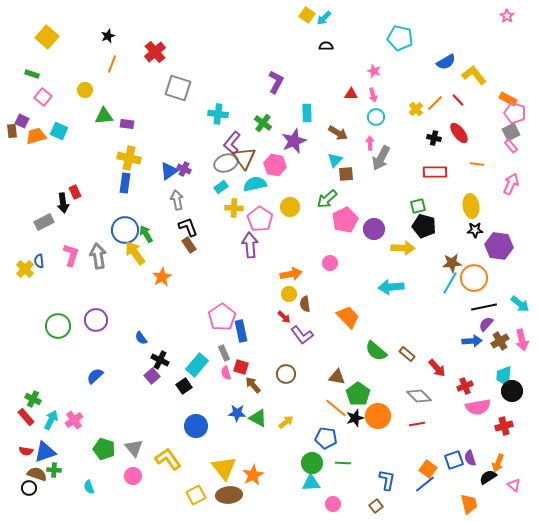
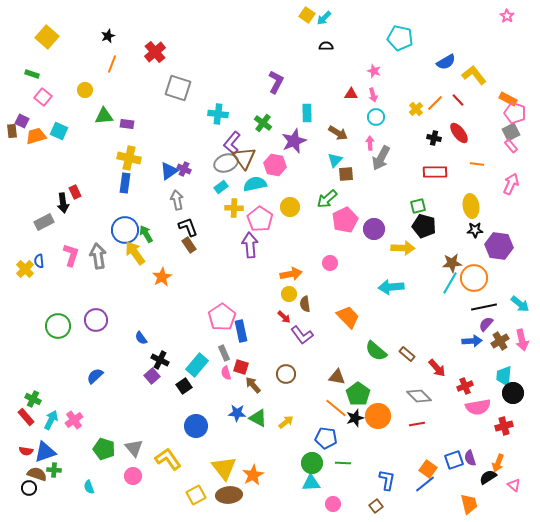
black circle at (512, 391): moved 1 px right, 2 px down
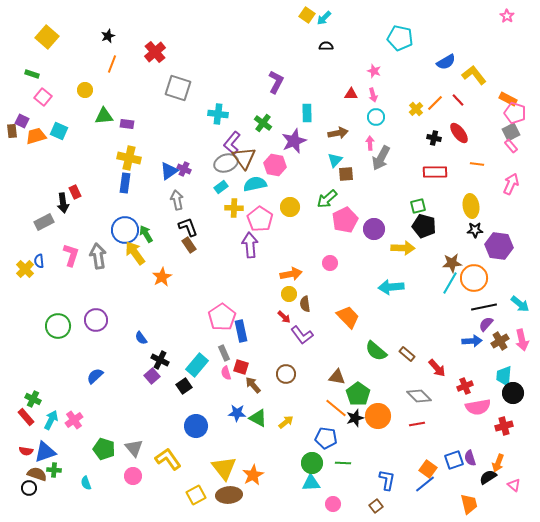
brown arrow at (338, 133): rotated 42 degrees counterclockwise
cyan semicircle at (89, 487): moved 3 px left, 4 px up
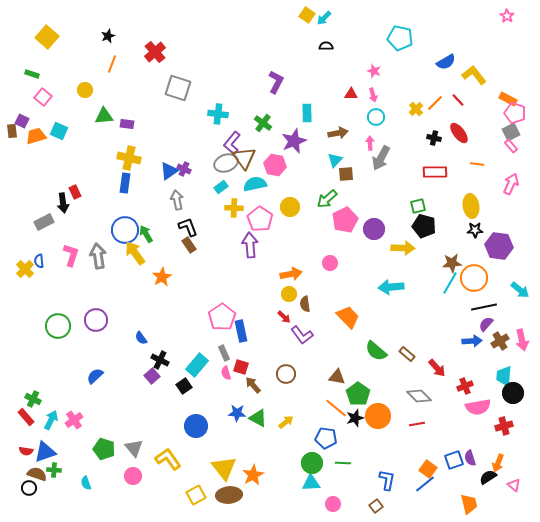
cyan arrow at (520, 304): moved 14 px up
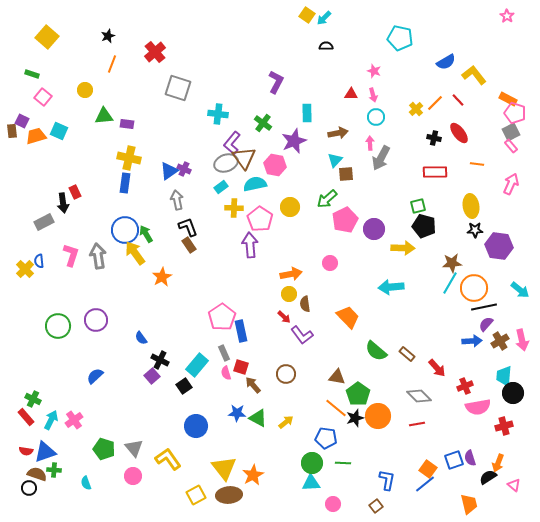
orange circle at (474, 278): moved 10 px down
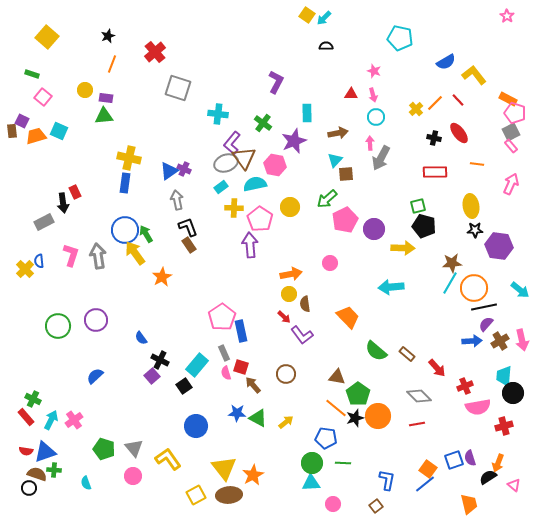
purple rectangle at (127, 124): moved 21 px left, 26 px up
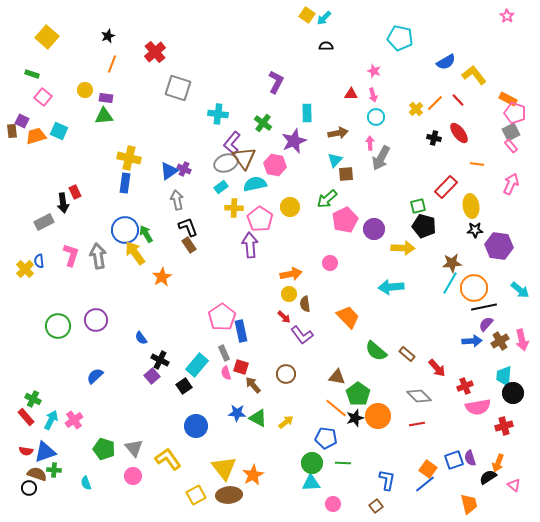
red rectangle at (435, 172): moved 11 px right, 15 px down; rotated 45 degrees counterclockwise
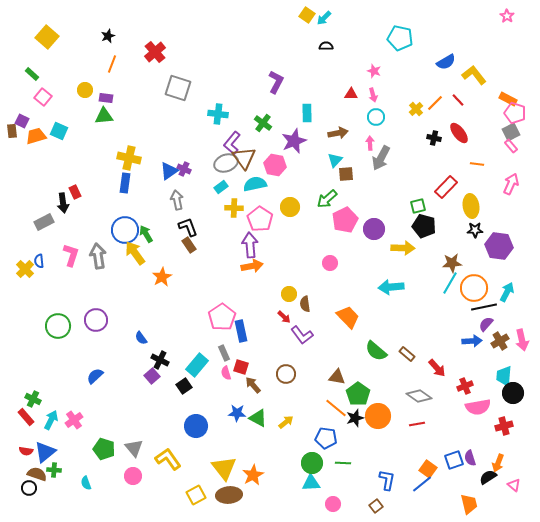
green rectangle at (32, 74): rotated 24 degrees clockwise
orange arrow at (291, 274): moved 39 px left, 8 px up
cyan arrow at (520, 290): moved 13 px left, 2 px down; rotated 102 degrees counterclockwise
gray diamond at (419, 396): rotated 10 degrees counterclockwise
blue triangle at (45, 452): rotated 20 degrees counterclockwise
blue line at (425, 484): moved 3 px left
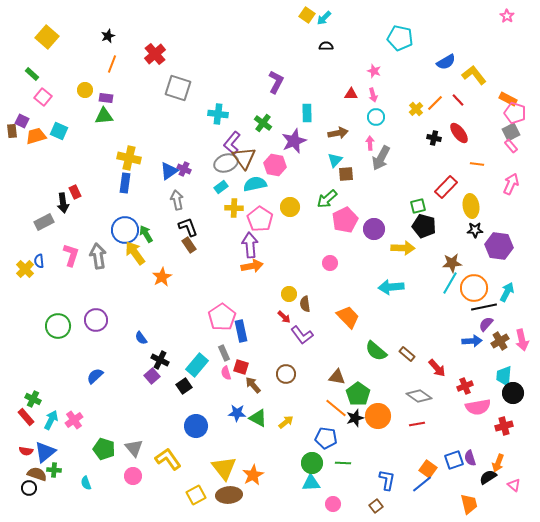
red cross at (155, 52): moved 2 px down
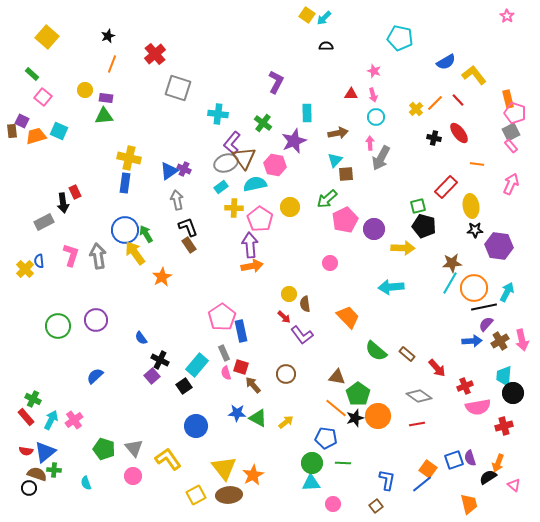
orange rectangle at (508, 99): rotated 48 degrees clockwise
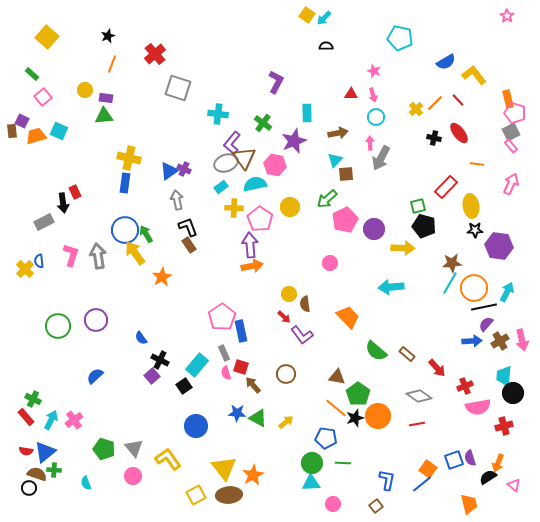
pink square at (43, 97): rotated 12 degrees clockwise
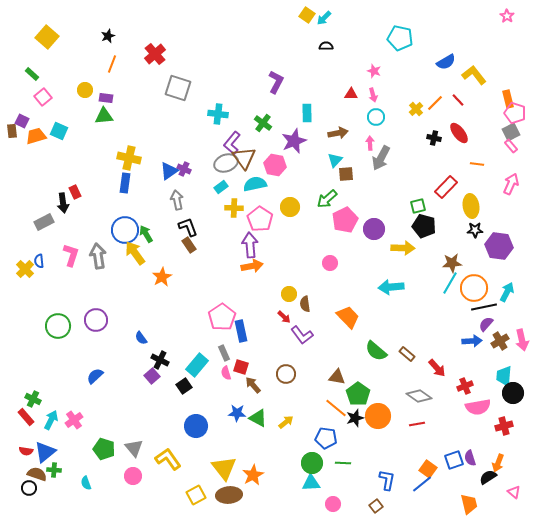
pink triangle at (514, 485): moved 7 px down
